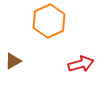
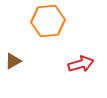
orange hexagon: moved 1 px left; rotated 20 degrees clockwise
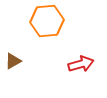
orange hexagon: moved 1 px left
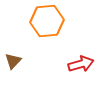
brown triangle: rotated 18 degrees counterclockwise
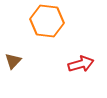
orange hexagon: rotated 12 degrees clockwise
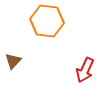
red arrow: moved 4 px right, 6 px down; rotated 130 degrees clockwise
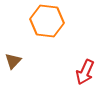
red arrow: moved 2 px down
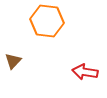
red arrow: rotated 75 degrees clockwise
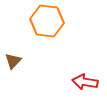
red arrow: moved 10 px down
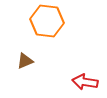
brown triangle: moved 12 px right; rotated 24 degrees clockwise
